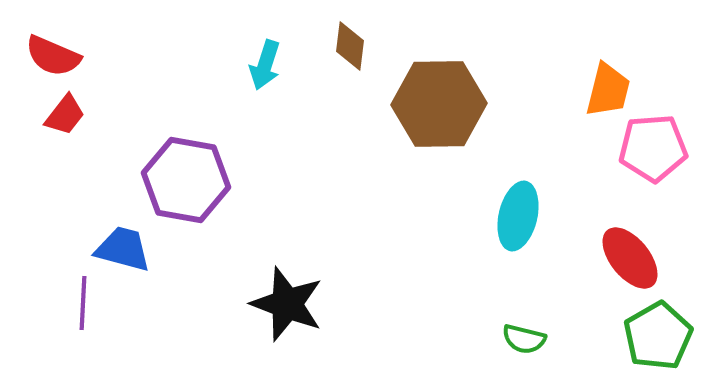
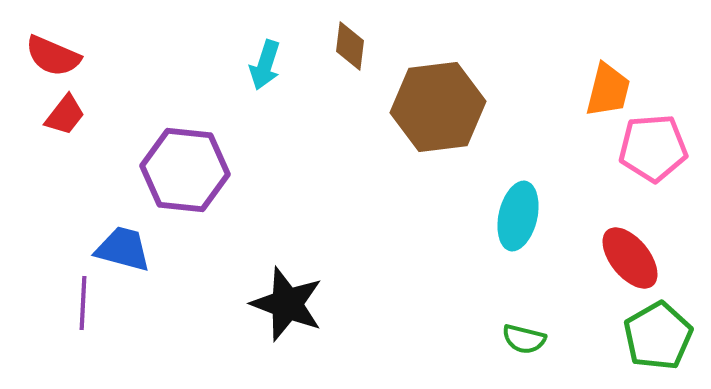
brown hexagon: moved 1 px left, 3 px down; rotated 6 degrees counterclockwise
purple hexagon: moved 1 px left, 10 px up; rotated 4 degrees counterclockwise
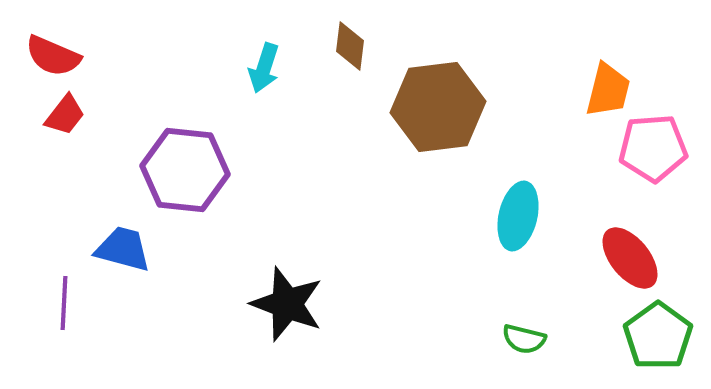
cyan arrow: moved 1 px left, 3 px down
purple line: moved 19 px left
green pentagon: rotated 6 degrees counterclockwise
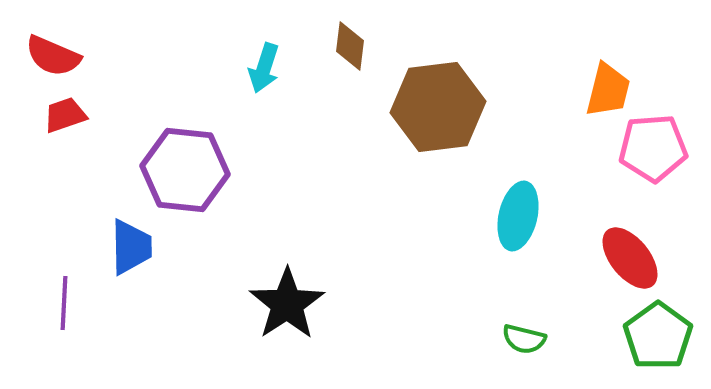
red trapezoid: rotated 147 degrees counterclockwise
blue trapezoid: moved 8 px right, 2 px up; rotated 74 degrees clockwise
black star: rotated 18 degrees clockwise
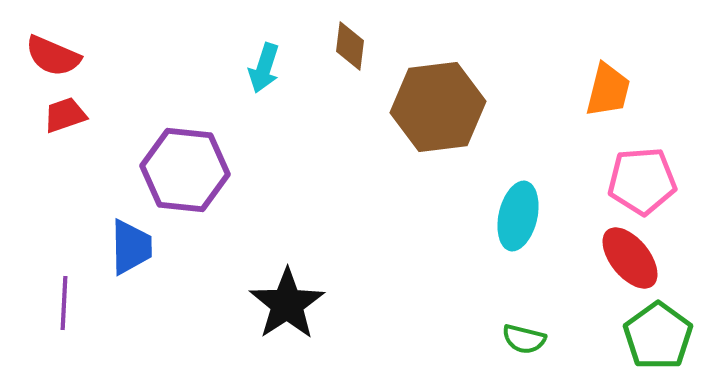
pink pentagon: moved 11 px left, 33 px down
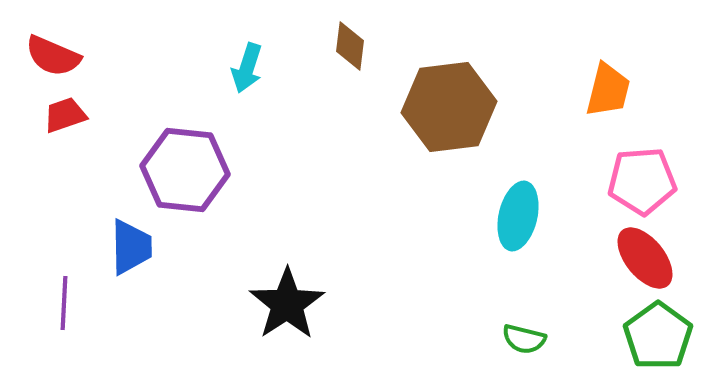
cyan arrow: moved 17 px left
brown hexagon: moved 11 px right
red ellipse: moved 15 px right
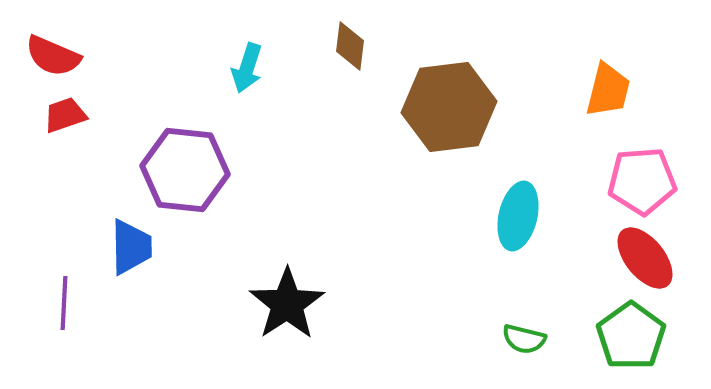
green pentagon: moved 27 px left
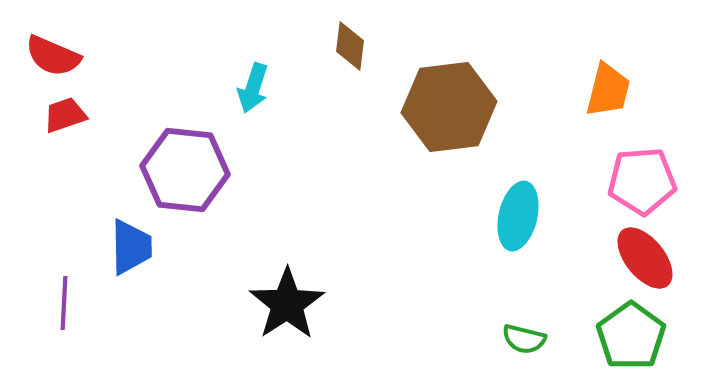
cyan arrow: moved 6 px right, 20 px down
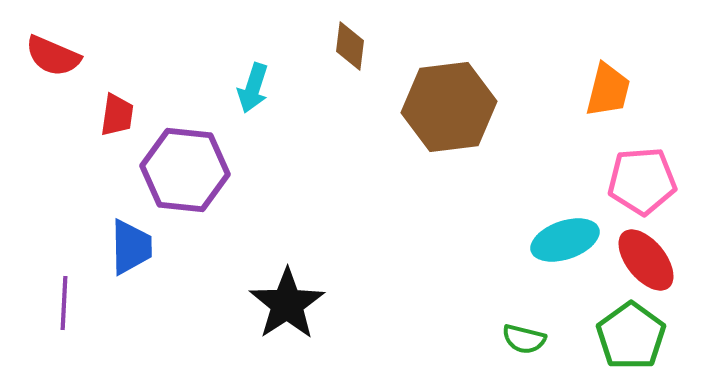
red trapezoid: moved 52 px right; rotated 117 degrees clockwise
cyan ellipse: moved 47 px right, 24 px down; rotated 58 degrees clockwise
red ellipse: moved 1 px right, 2 px down
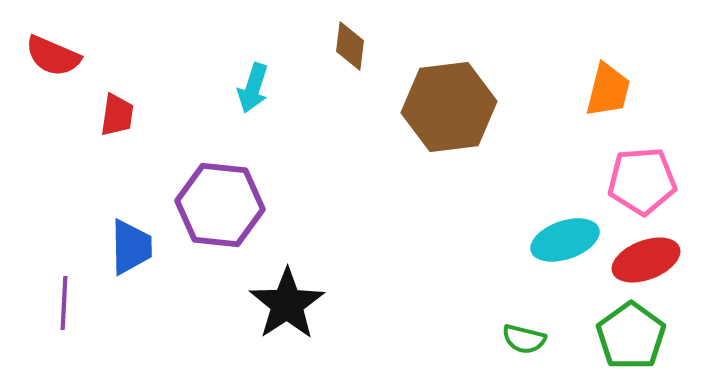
purple hexagon: moved 35 px right, 35 px down
red ellipse: rotated 72 degrees counterclockwise
